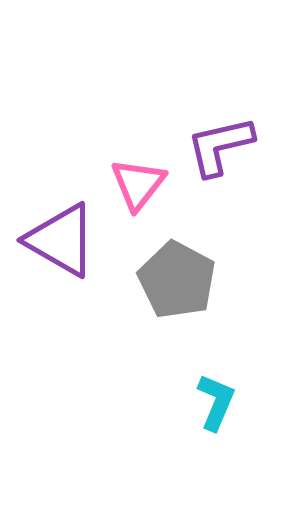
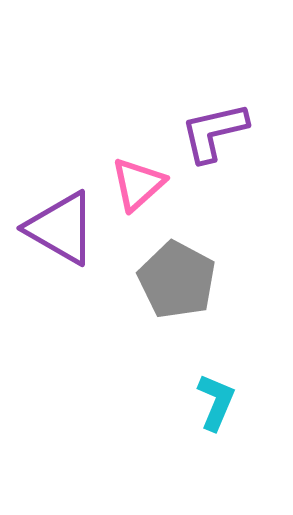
purple L-shape: moved 6 px left, 14 px up
pink triangle: rotated 10 degrees clockwise
purple triangle: moved 12 px up
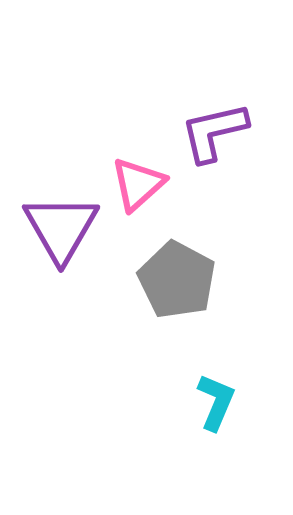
purple triangle: rotated 30 degrees clockwise
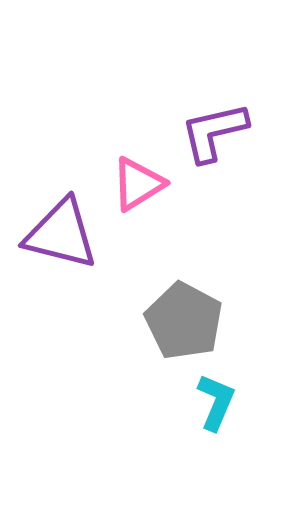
pink triangle: rotated 10 degrees clockwise
purple triangle: moved 6 px down; rotated 46 degrees counterclockwise
gray pentagon: moved 7 px right, 41 px down
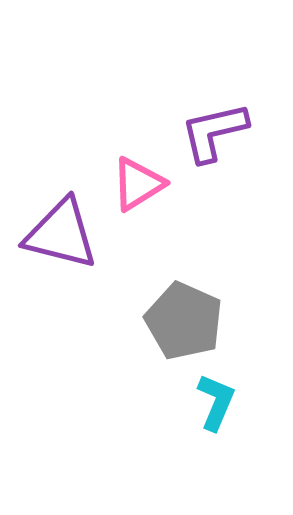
gray pentagon: rotated 4 degrees counterclockwise
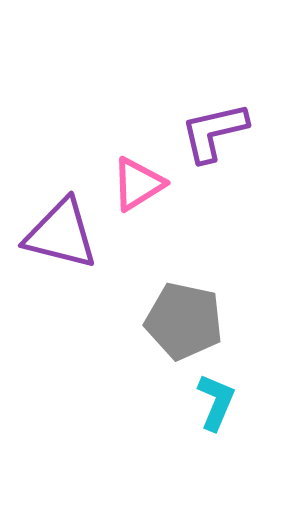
gray pentagon: rotated 12 degrees counterclockwise
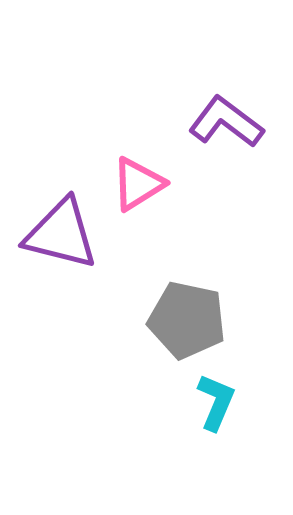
purple L-shape: moved 12 px right, 10 px up; rotated 50 degrees clockwise
gray pentagon: moved 3 px right, 1 px up
